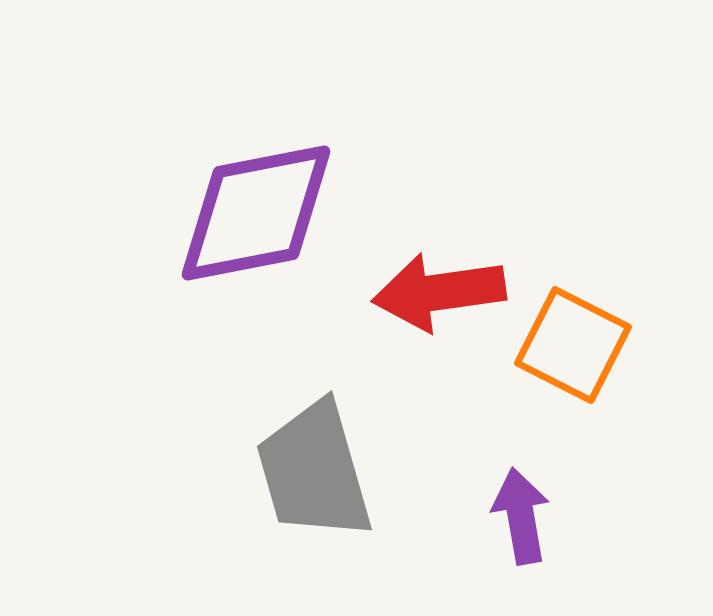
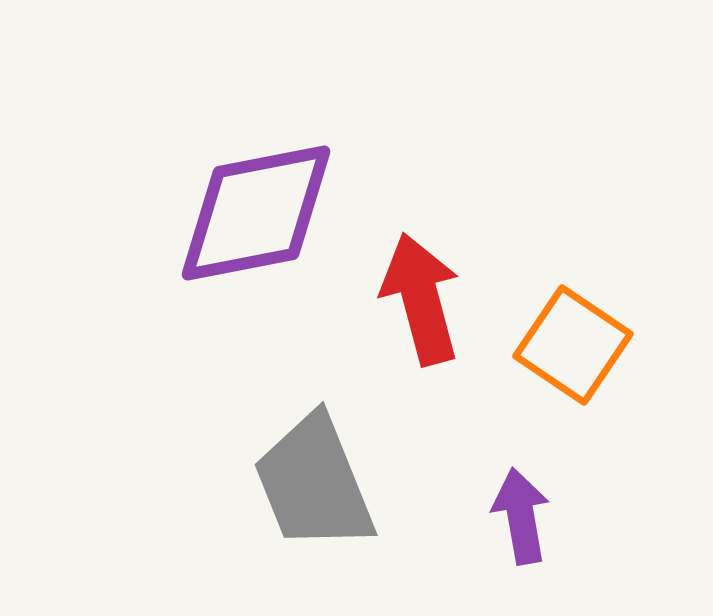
red arrow: moved 18 px left, 7 px down; rotated 83 degrees clockwise
orange square: rotated 7 degrees clockwise
gray trapezoid: moved 12 px down; rotated 6 degrees counterclockwise
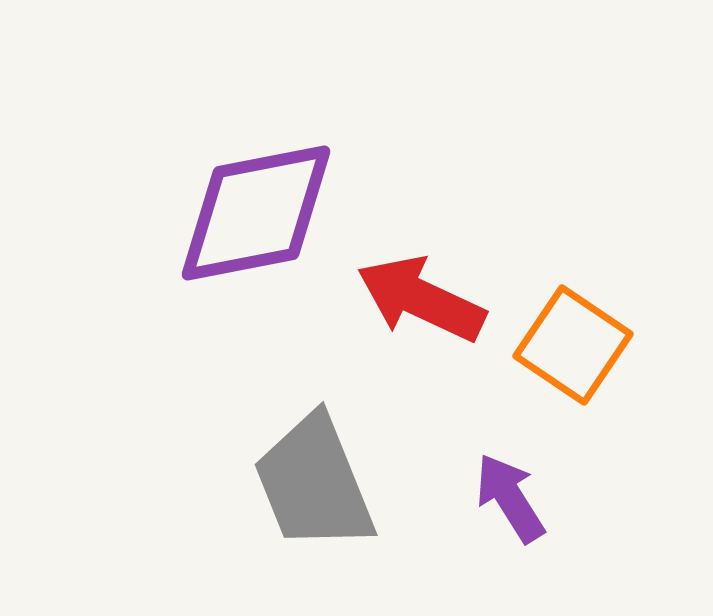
red arrow: rotated 50 degrees counterclockwise
purple arrow: moved 11 px left, 18 px up; rotated 22 degrees counterclockwise
